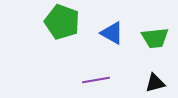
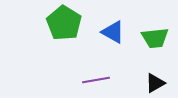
green pentagon: moved 2 px right, 1 px down; rotated 12 degrees clockwise
blue triangle: moved 1 px right, 1 px up
black triangle: rotated 15 degrees counterclockwise
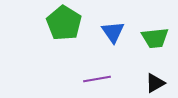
blue triangle: rotated 25 degrees clockwise
purple line: moved 1 px right, 1 px up
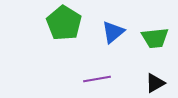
blue triangle: rotated 25 degrees clockwise
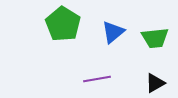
green pentagon: moved 1 px left, 1 px down
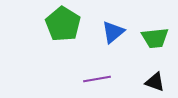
black triangle: moved 1 px up; rotated 50 degrees clockwise
